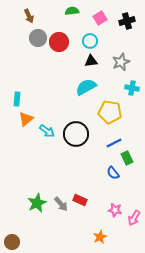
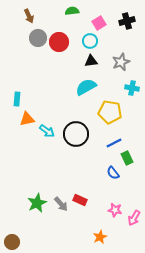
pink square: moved 1 px left, 5 px down
orange triangle: moved 1 px right; rotated 28 degrees clockwise
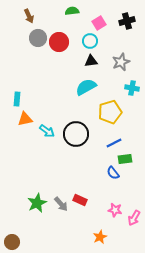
yellow pentagon: rotated 25 degrees counterclockwise
orange triangle: moved 2 px left
green rectangle: moved 2 px left, 1 px down; rotated 72 degrees counterclockwise
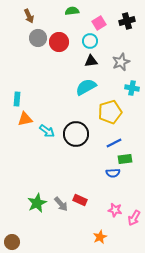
blue semicircle: rotated 56 degrees counterclockwise
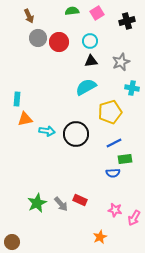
pink square: moved 2 px left, 10 px up
cyan arrow: rotated 28 degrees counterclockwise
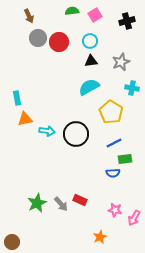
pink square: moved 2 px left, 2 px down
cyan semicircle: moved 3 px right
cyan rectangle: moved 1 px up; rotated 16 degrees counterclockwise
yellow pentagon: moved 1 px right; rotated 25 degrees counterclockwise
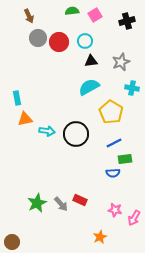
cyan circle: moved 5 px left
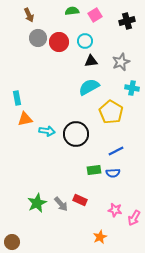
brown arrow: moved 1 px up
blue line: moved 2 px right, 8 px down
green rectangle: moved 31 px left, 11 px down
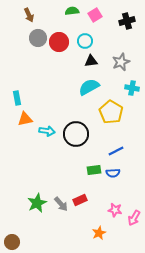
red rectangle: rotated 48 degrees counterclockwise
orange star: moved 1 px left, 4 px up
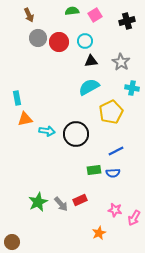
gray star: rotated 18 degrees counterclockwise
yellow pentagon: rotated 15 degrees clockwise
green star: moved 1 px right, 1 px up
